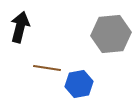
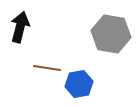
gray hexagon: rotated 15 degrees clockwise
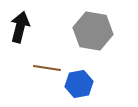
gray hexagon: moved 18 px left, 3 px up
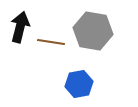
brown line: moved 4 px right, 26 px up
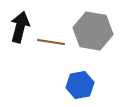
blue hexagon: moved 1 px right, 1 px down
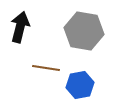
gray hexagon: moved 9 px left
brown line: moved 5 px left, 26 px down
